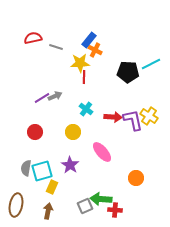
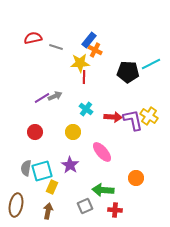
green arrow: moved 2 px right, 9 px up
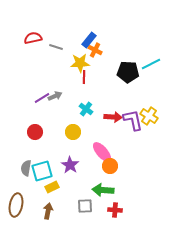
orange circle: moved 26 px left, 12 px up
yellow rectangle: rotated 40 degrees clockwise
gray square: rotated 21 degrees clockwise
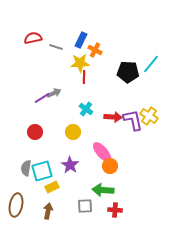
blue rectangle: moved 8 px left; rotated 14 degrees counterclockwise
cyan line: rotated 24 degrees counterclockwise
gray arrow: moved 1 px left, 3 px up
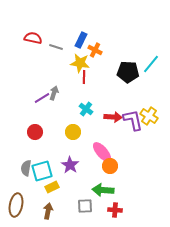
red semicircle: rotated 24 degrees clockwise
yellow star: rotated 12 degrees clockwise
gray arrow: rotated 48 degrees counterclockwise
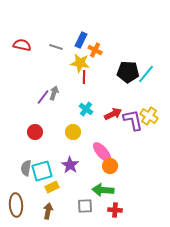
red semicircle: moved 11 px left, 7 px down
cyan line: moved 5 px left, 10 px down
purple line: moved 1 px right, 1 px up; rotated 21 degrees counterclockwise
red arrow: moved 3 px up; rotated 30 degrees counterclockwise
brown ellipse: rotated 15 degrees counterclockwise
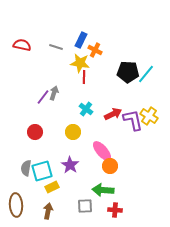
pink ellipse: moved 1 px up
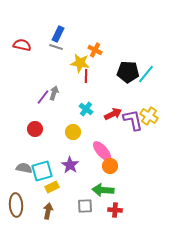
blue rectangle: moved 23 px left, 6 px up
red line: moved 2 px right, 1 px up
red circle: moved 3 px up
gray semicircle: moved 2 px left; rotated 91 degrees clockwise
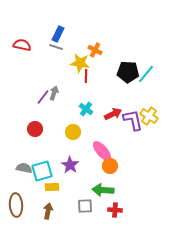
yellow rectangle: rotated 24 degrees clockwise
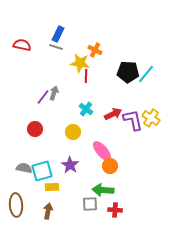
yellow cross: moved 2 px right, 2 px down
gray square: moved 5 px right, 2 px up
